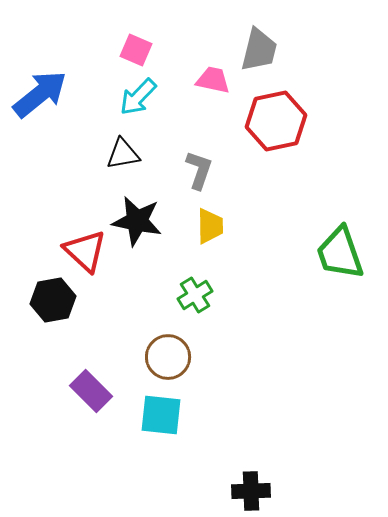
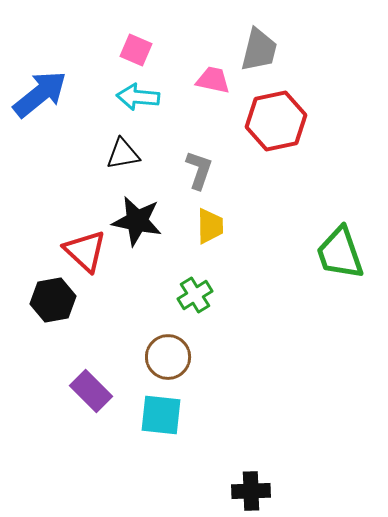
cyan arrow: rotated 51 degrees clockwise
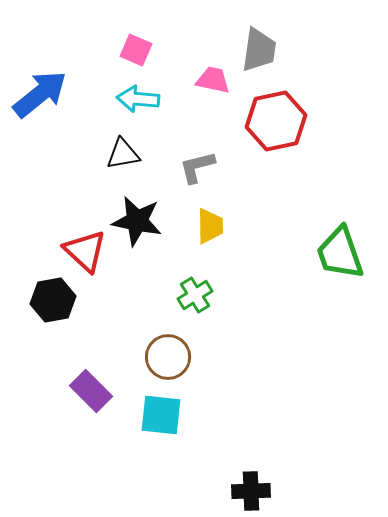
gray trapezoid: rotated 6 degrees counterclockwise
cyan arrow: moved 2 px down
gray L-shape: moved 2 px left, 3 px up; rotated 123 degrees counterclockwise
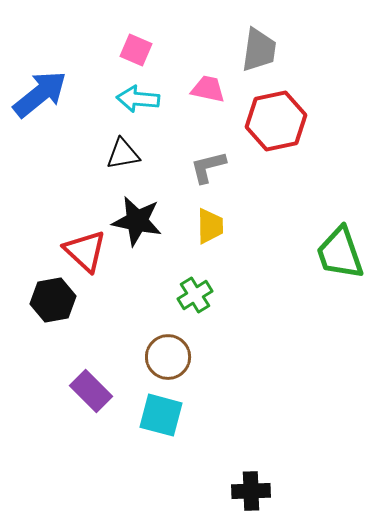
pink trapezoid: moved 5 px left, 9 px down
gray L-shape: moved 11 px right
cyan square: rotated 9 degrees clockwise
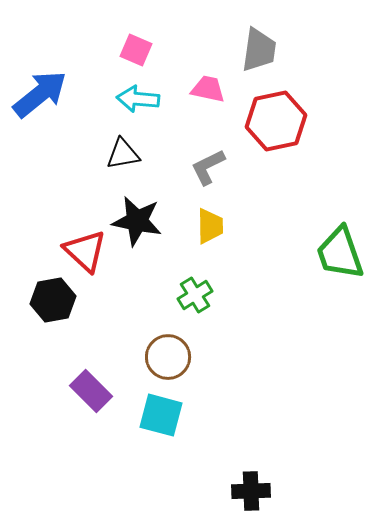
gray L-shape: rotated 12 degrees counterclockwise
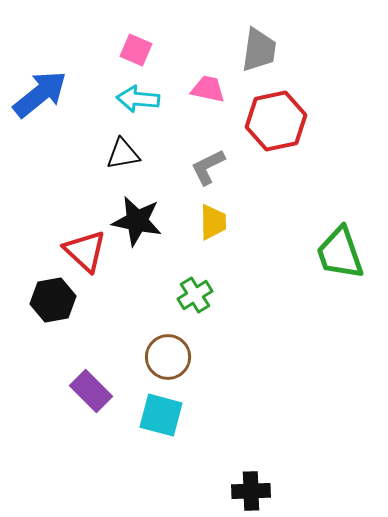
yellow trapezoid: moved 3 px right, 4 px up
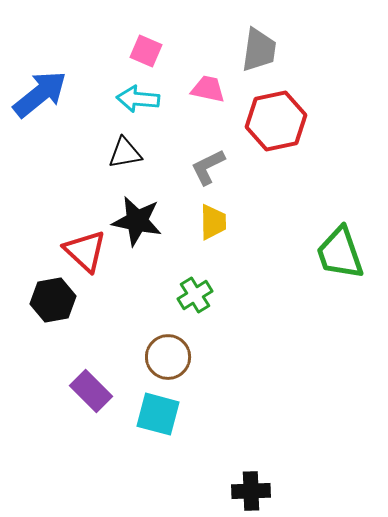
pink square: moved 10 px right, 1 px down
black triangle: moved 2 px right, 1 px up
cyan square: moved 3 px left, 1 px up
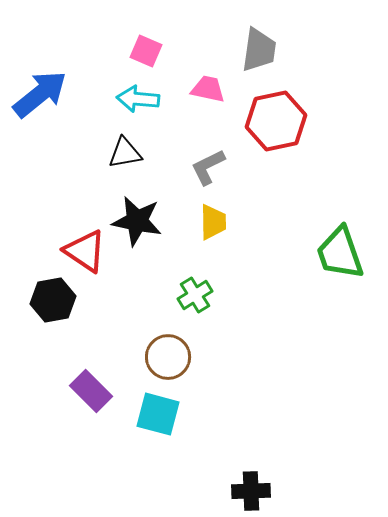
red triangle: rotated 9 degrees counterclockwise
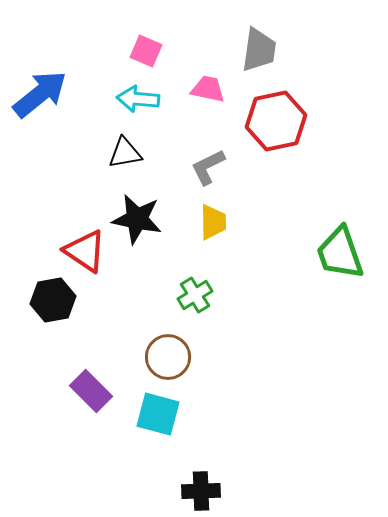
black star: moved 2 px up
black cross: moved 50 px left
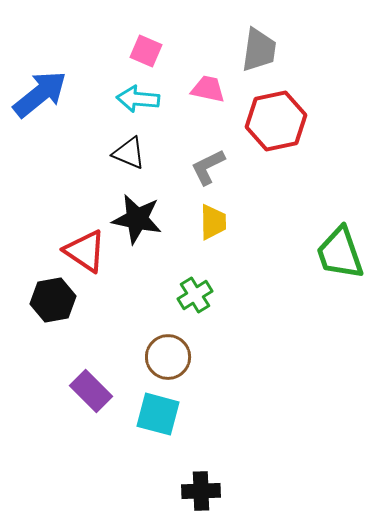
black triangle: moved 4 px right; rotated 33 degrees clockwise
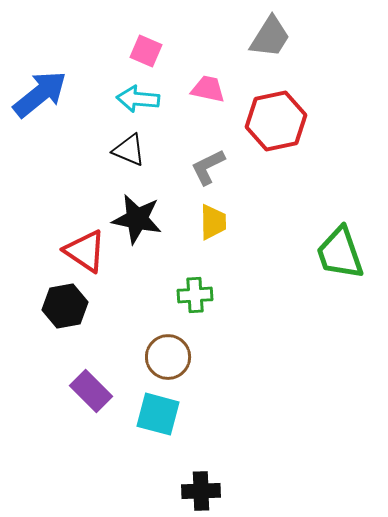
gray trapezoid: moved 11 px right, 13 px up; rotated 24 degrees clockwise
black triangle: moved 3 px up
green cross: rotated 28 degrees clockwise
black hexagon: moved 12 px right, 6 px down
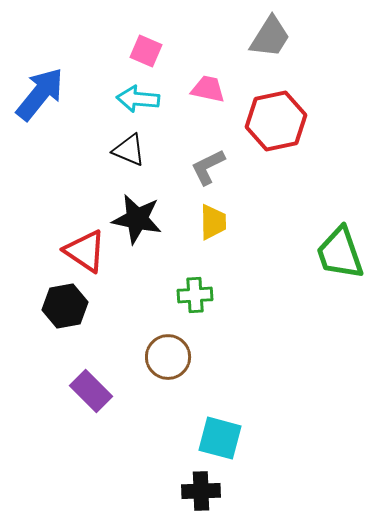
blue arrow: rotated 12 degrees counterclockwise
cyan square: moved 62 px right, 24 px down
